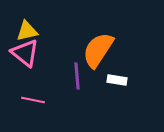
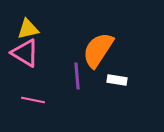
yellow triangle: moved 1 px right, 2 px up
pink triangle: rotated 8 degrees counterclockwise
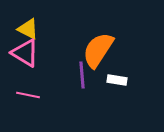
yellow triangle: rotated 40 degrees clockwise
purple line: moved 5 px right, 1 px up
pink line: moved 5 px left, 5 px up
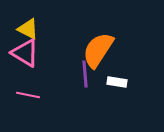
purple line: moved 3 px right, 1 px up
white rectangle: moved 2 px down
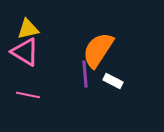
yellow triangle: rotated 40 degrees counterclockwise
pink triangle: moved 1 px up
white rectangle: moved 4 px left, 1 px up; rotated 18 degrees clockwise
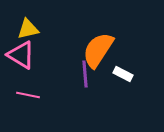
pink triangle: moved 4 px left, 3 px down
white rectangle: moved 10 px right, 7 px up
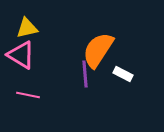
yellow triangle: moved 1 px left, 1 px up
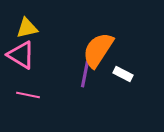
purple line: rotated 16 degrees clockwise
